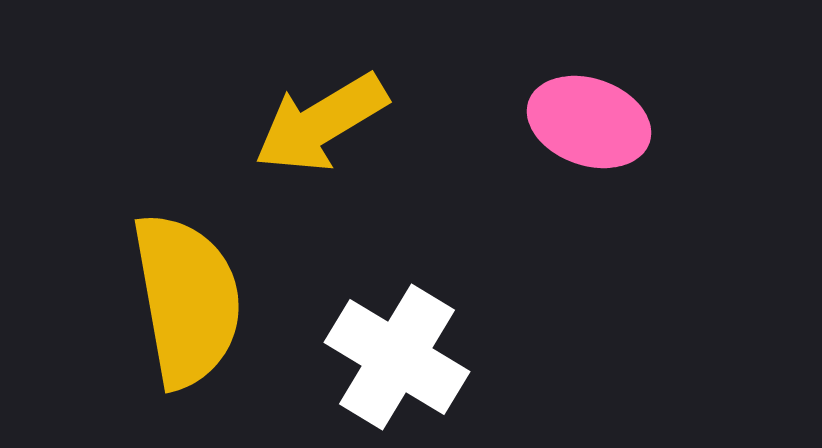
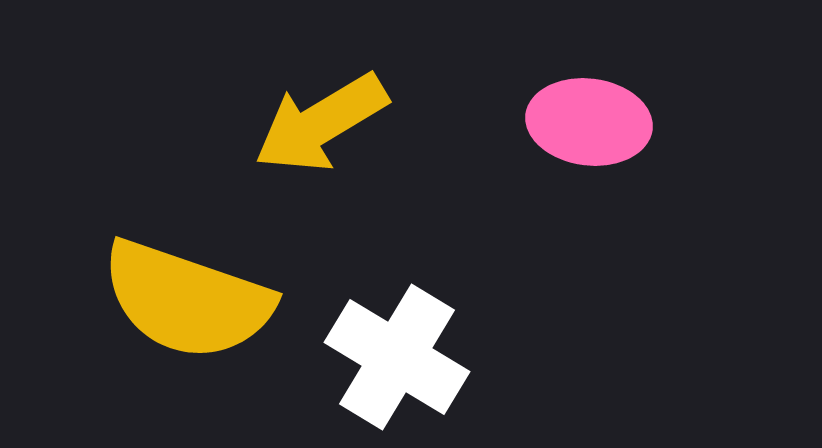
pink ellipse: rotated 12 degrees counterclockwise
yellow semicircle: rotated 119 degrees clockwise
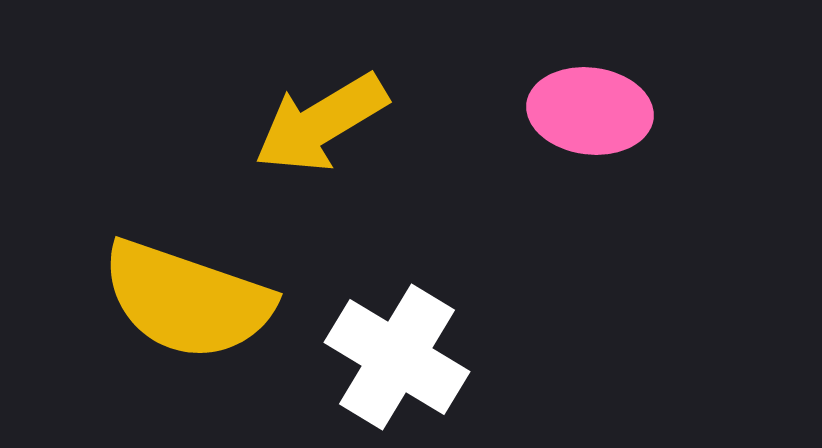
pink ellipse: moved 1 px right, 11 px up
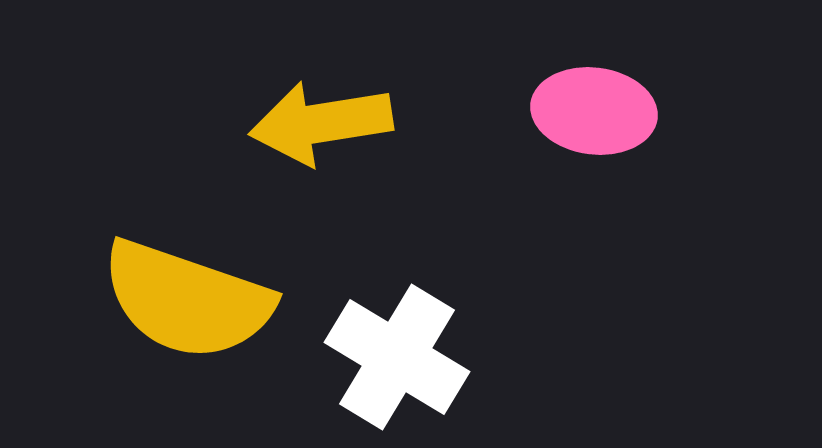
pink ellipse: moved 4 px right
yellow arrow: rotated 22 degrees clockwise
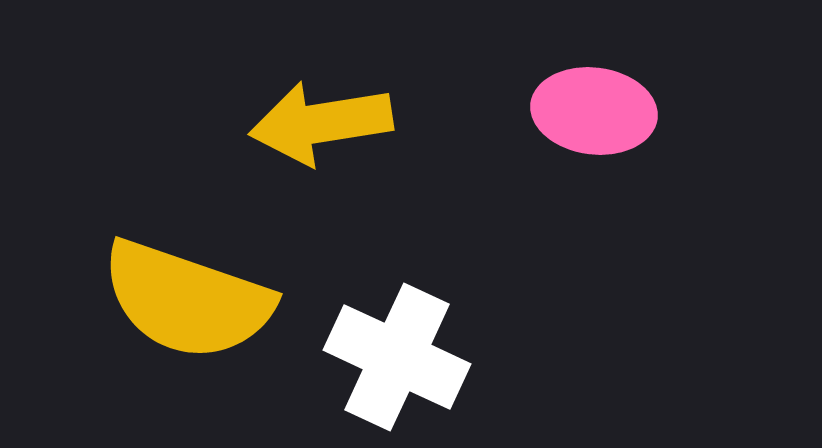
white cross: rotated 6 degrees counterclockwise
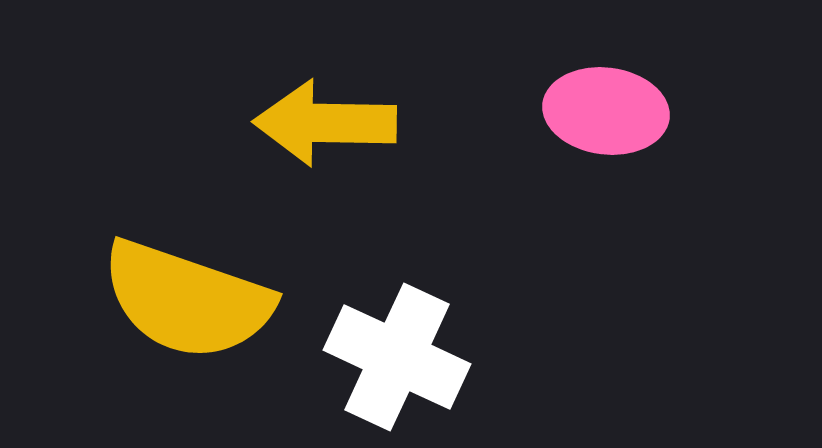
pink ellipse: moved 12 px right
yellow arrow: moved 4 px right; rotated 10 degrees clockwise
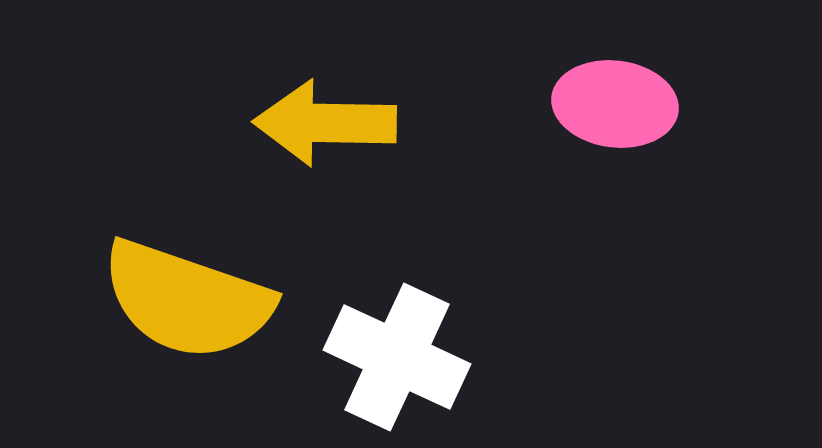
pink ellipse: moved 9 px right, 7 px up
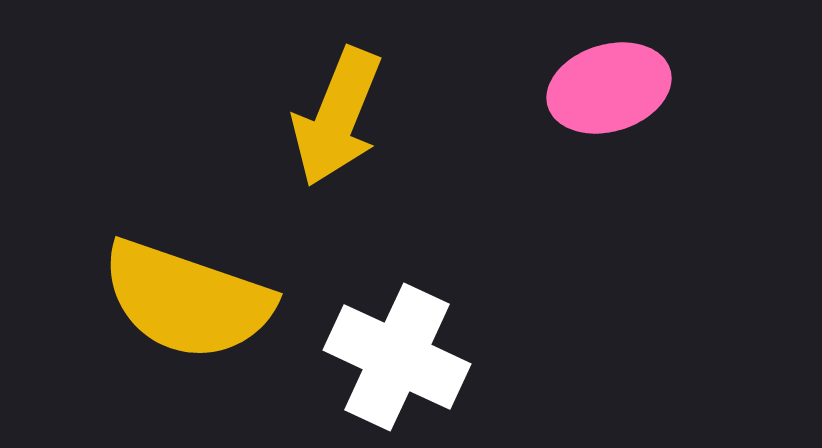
pink ellipse: moved 6 px left, 16 px up; rotated 24 degrees counterclockwise
yellow arrow: moved 12 px right, 6 px up; rotated 69 degrees counterclockwise
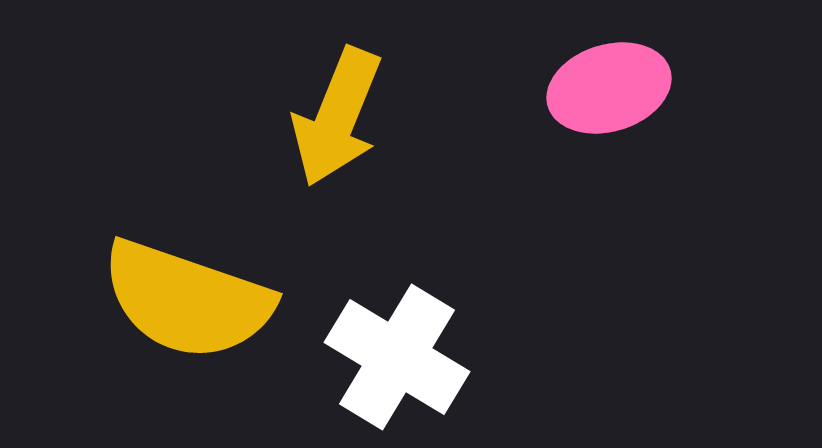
white cross: rotated 6 degrees clockwise
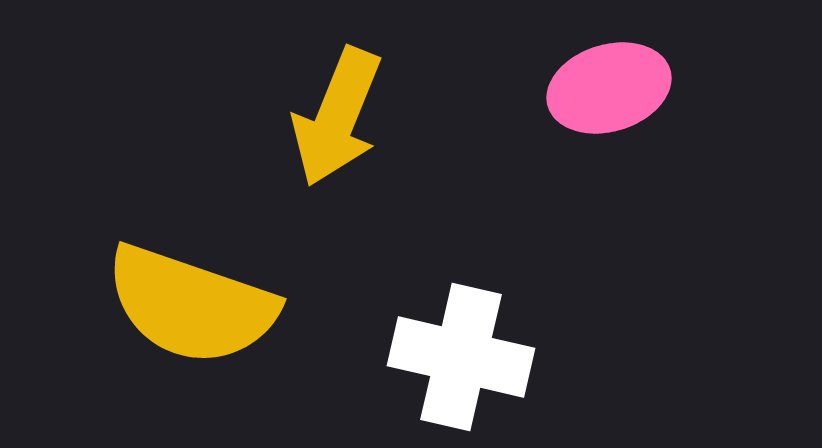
yellow semicircle: moved 4 px right, 5 px down
white cross: moved 64 px right; rotated 18 degrees counterclockwise
